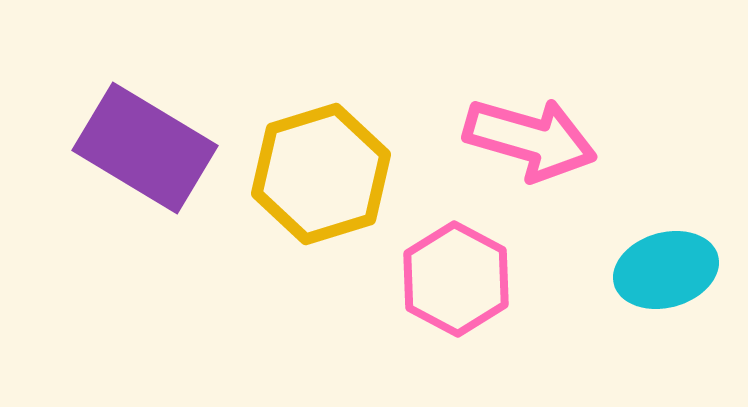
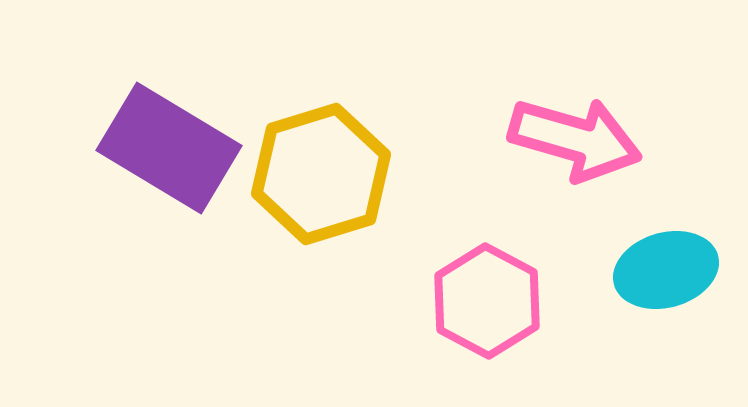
pink arrow: moved 45 px right
purple rectangle: moved 24 px right
pink hexagon: moved 31 px right, 22 px down
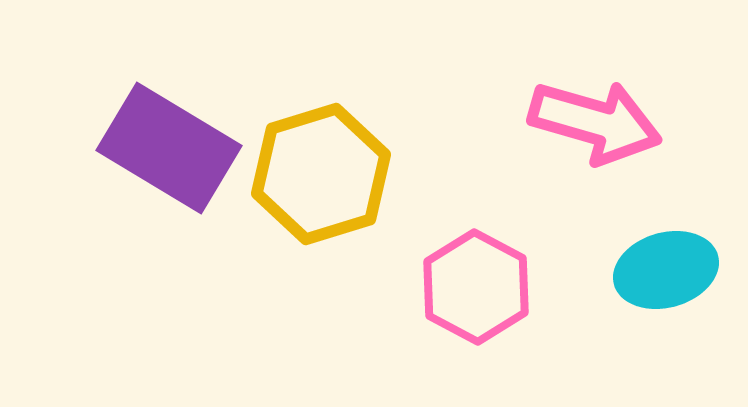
pink arrow: moved 20 px right, 17 px up
pink hexagon: moved 11 px left, 14 px up
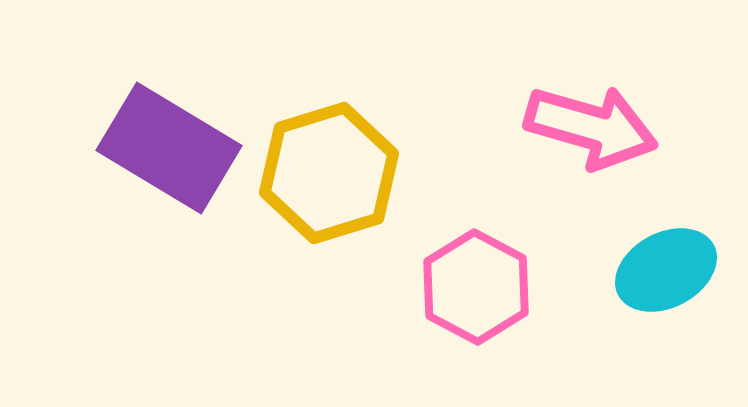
pink arrow: moved 4 px left, 5 px down
yellow hexagon: moved 8 px right, 1 px up
cyan ellipse: rotated 12 degrees counterclockwise
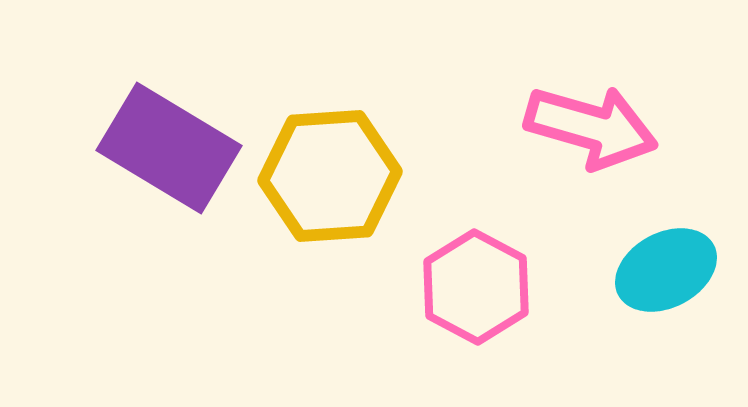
yellow hexagon: moved 1 px right, 3 px down; rotated 13 degrees clockwise
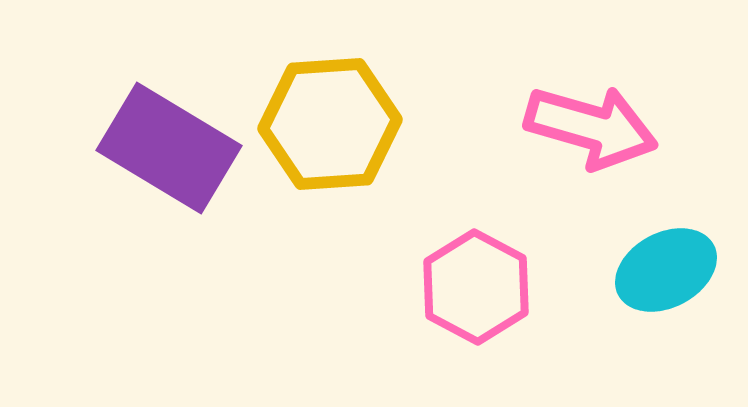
yellow hexagon: moved 52 px up
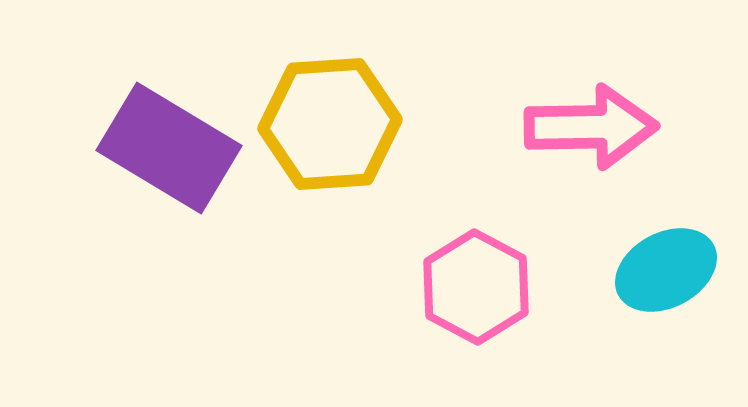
pink arrow: rotated 17 degrees counterclockwise
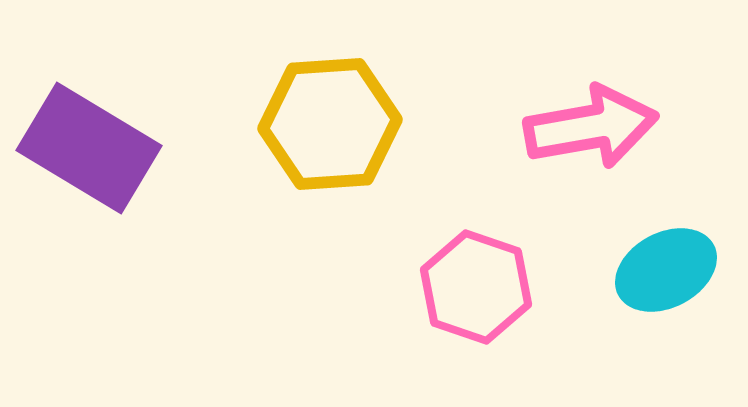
pink arrow: rotated 9 degrees counterclockwise
purple rectangle: moved 80 px left
pink hexagon: rotated 9 degrees counterclockwise
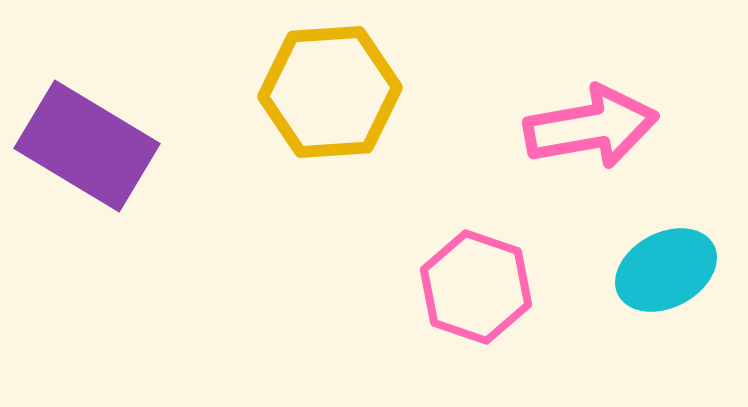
yellow hexagon: moved 32 px up
purple rectangle: moved 2 px left, 2 px up
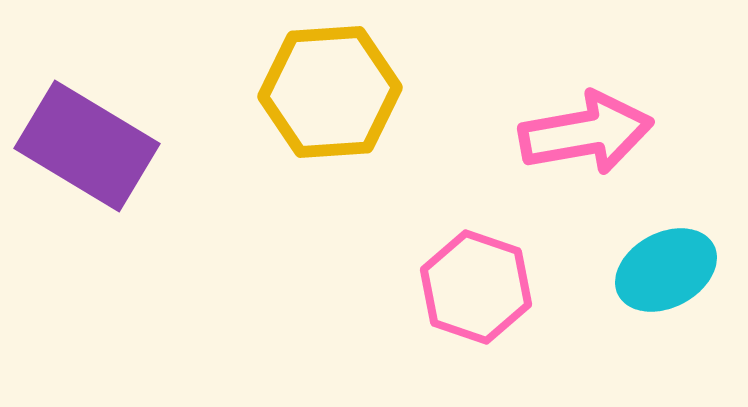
pink arrow: moved 5 px left, 6 px down
